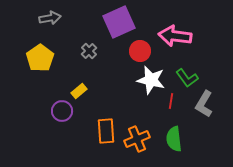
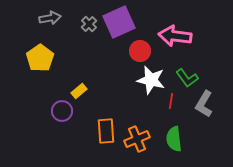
gray cross: moved 27 px up
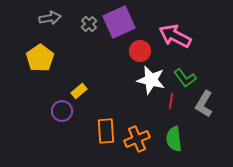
pink arrow: rotated 20 degrees clockwise
green L-shape: moved 2 px left
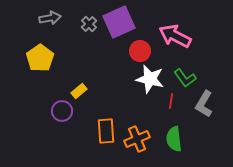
white star: moved 1 px left, 1 px up
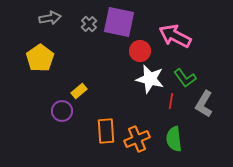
purple square: rotated 36 degrees clockwise
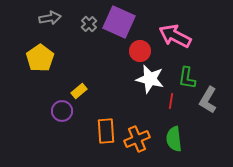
purple square: rotated 12 degrees clockwise
green L-shape: moved 2 px right; rotated 45 degrees clockwise
gray L-shape: moved 4 px right, 4 px up
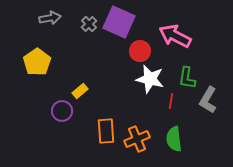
yellow pentagon: moved 3 px left, 4 px down
yellow rectangle: moved 1 px right
